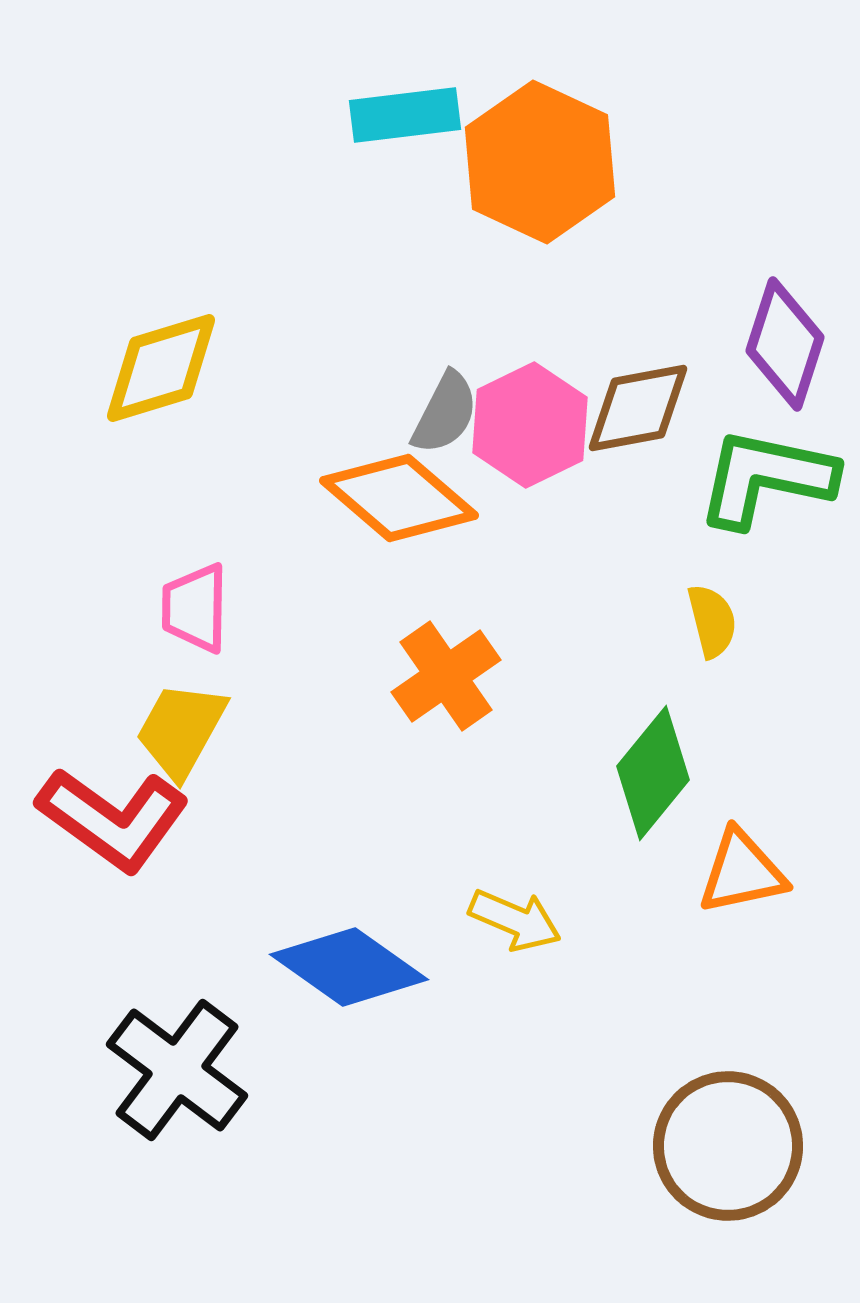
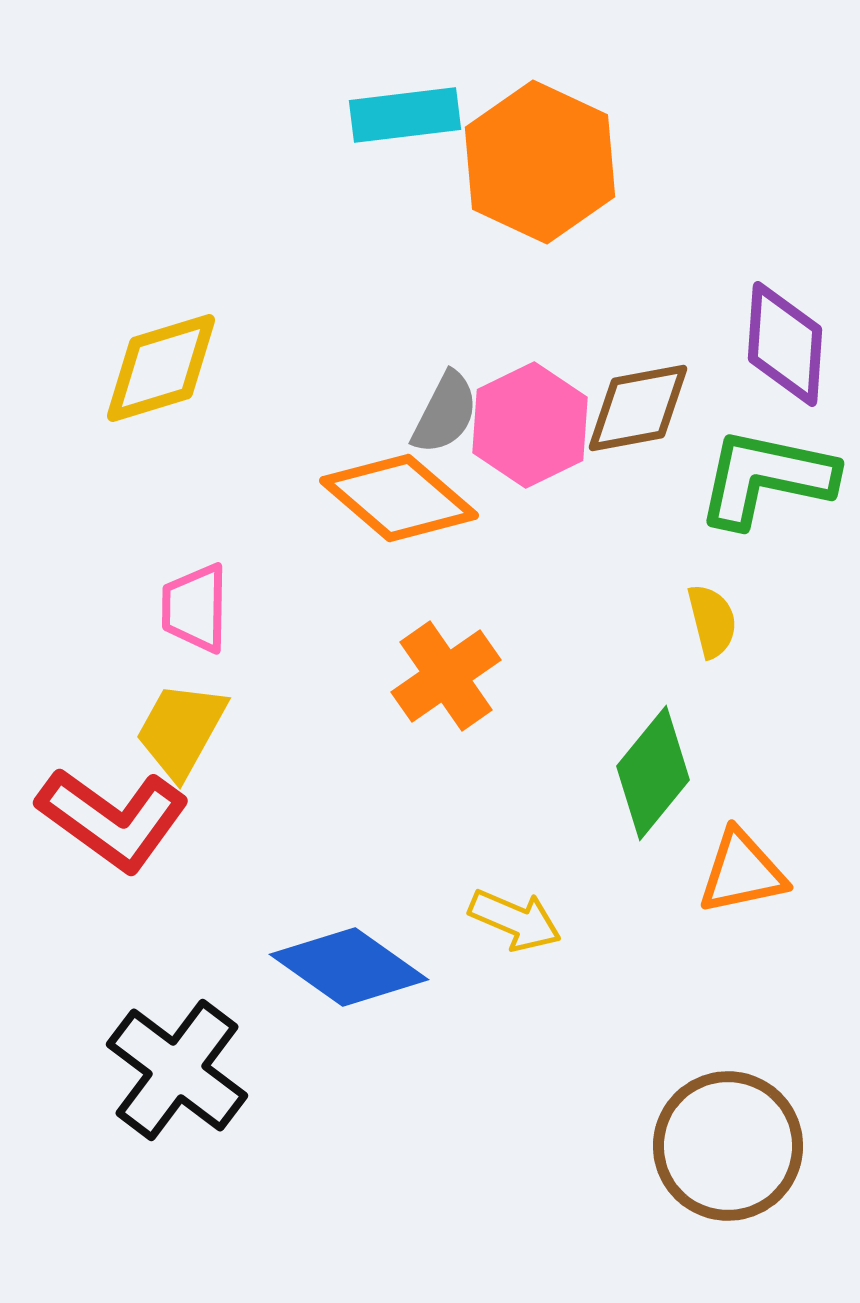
purple diamond: rotated 14 degrees counterclockwise
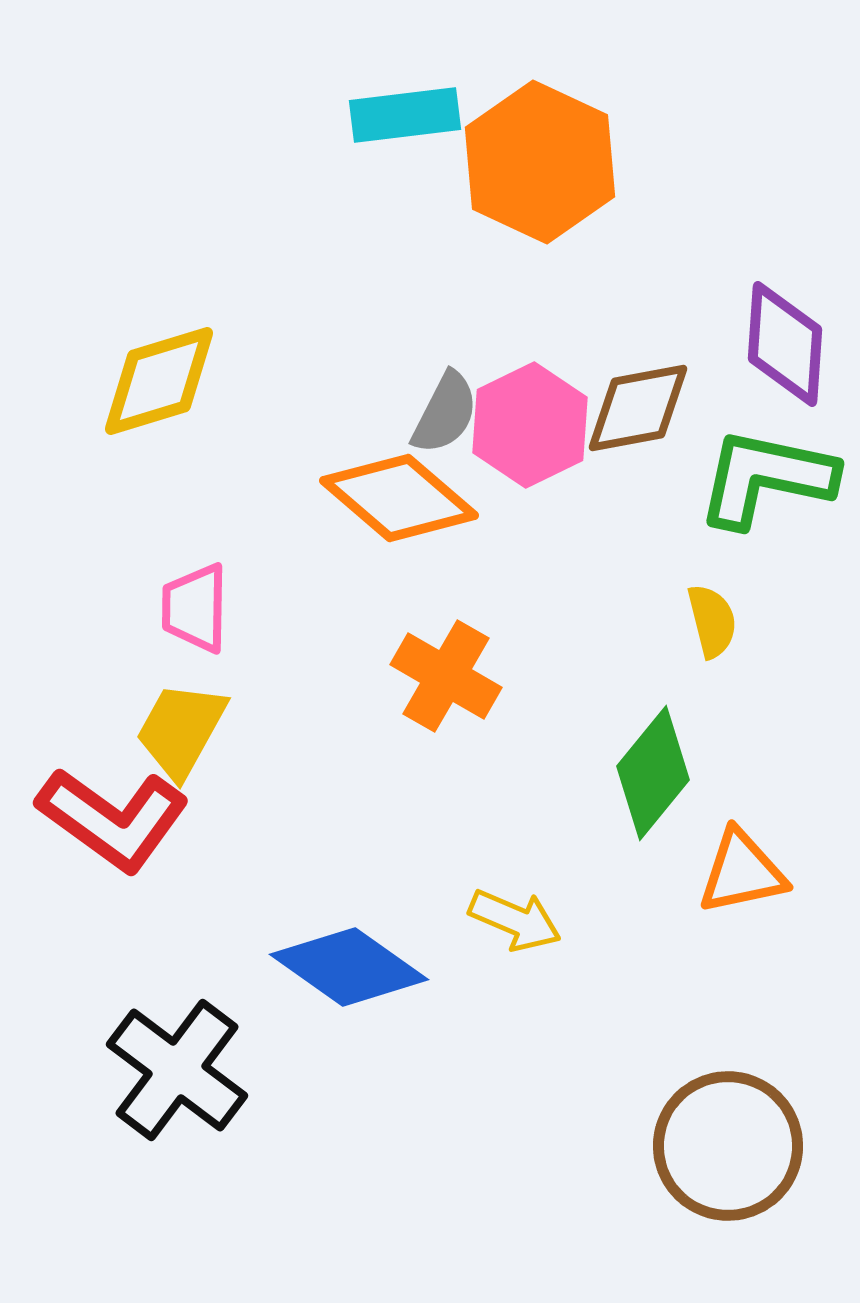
yellow diamond: moved 2 px left, 13 px down
orange cross: rotated 25 degrees counterclockwise
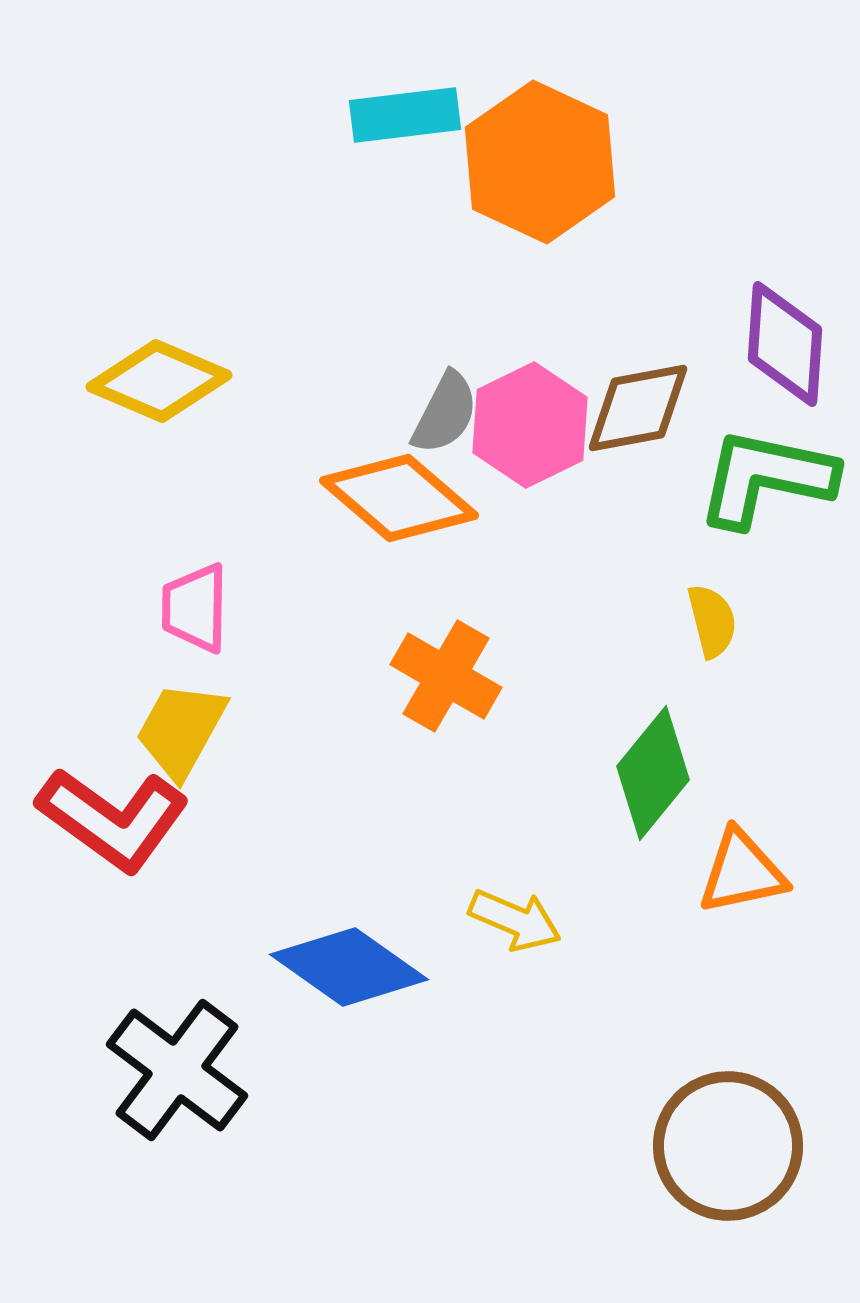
yellow diamond: rotated 40 degrees clockwise
